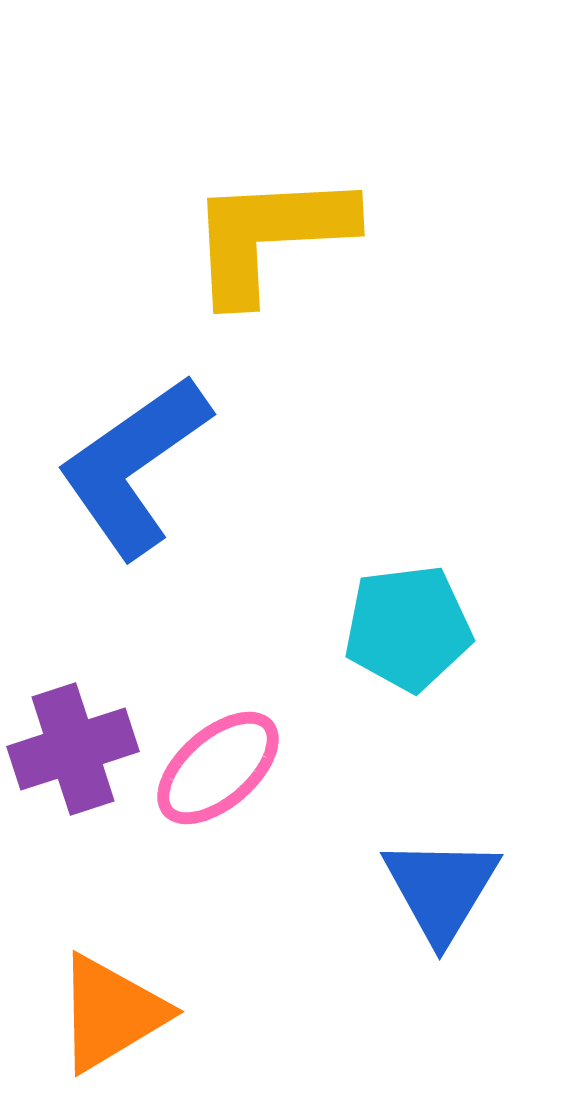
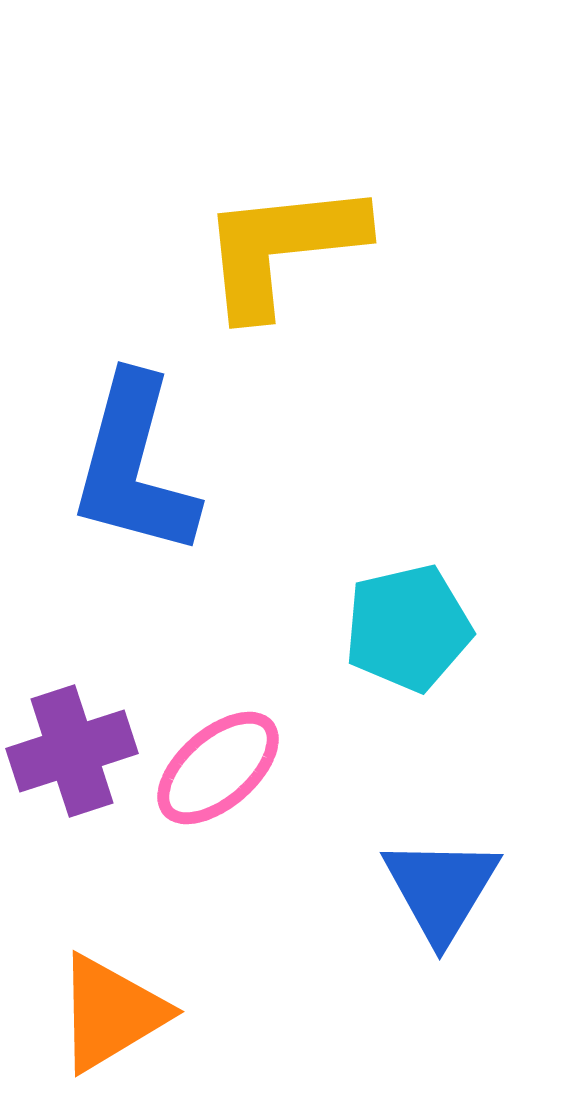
yellow L-shape: moved 12 px right, 12 px down; rotated 3 degrees counterclockwise
blue L-shape: rotated 40 degrees counterclockwise
cyan pentagon: rotated 6 degrees counterclockwise
purple cross: moved 1 px left, 2 px down
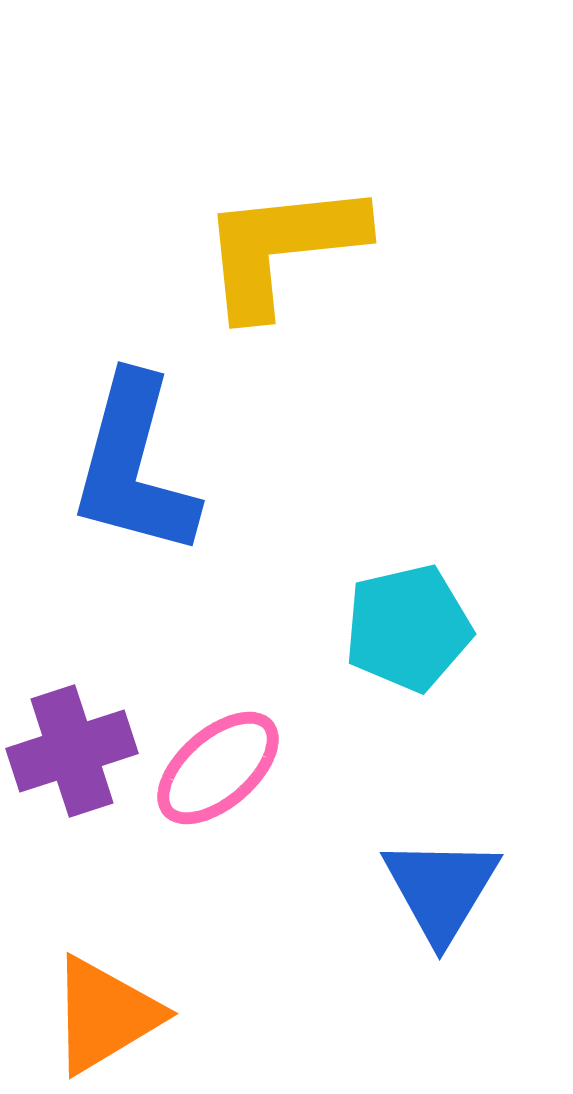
orange triangle: moved 6 px left, 2 px down
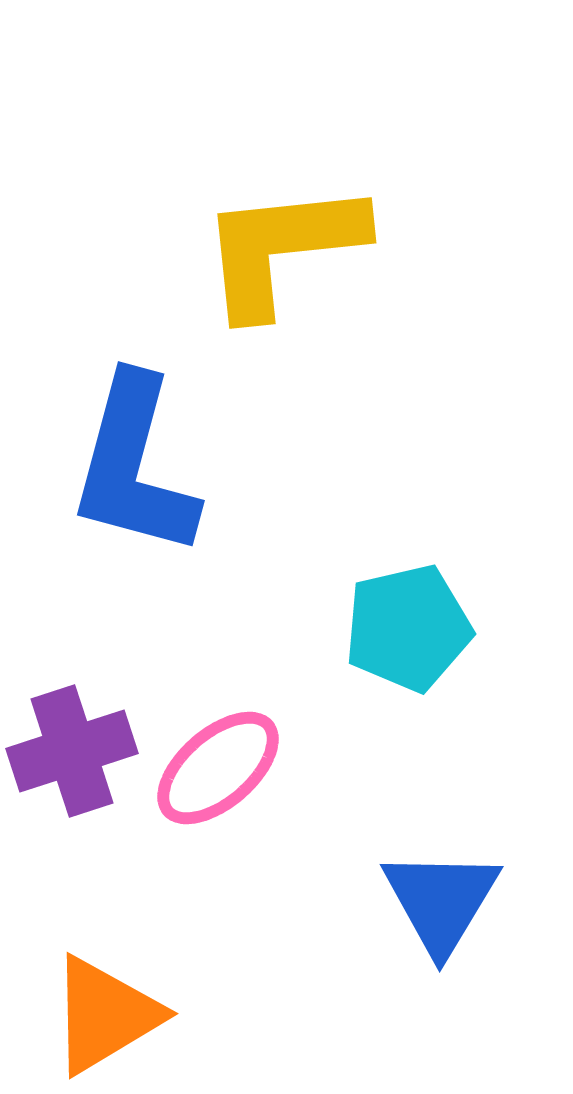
blue triangle: moved 12 px down
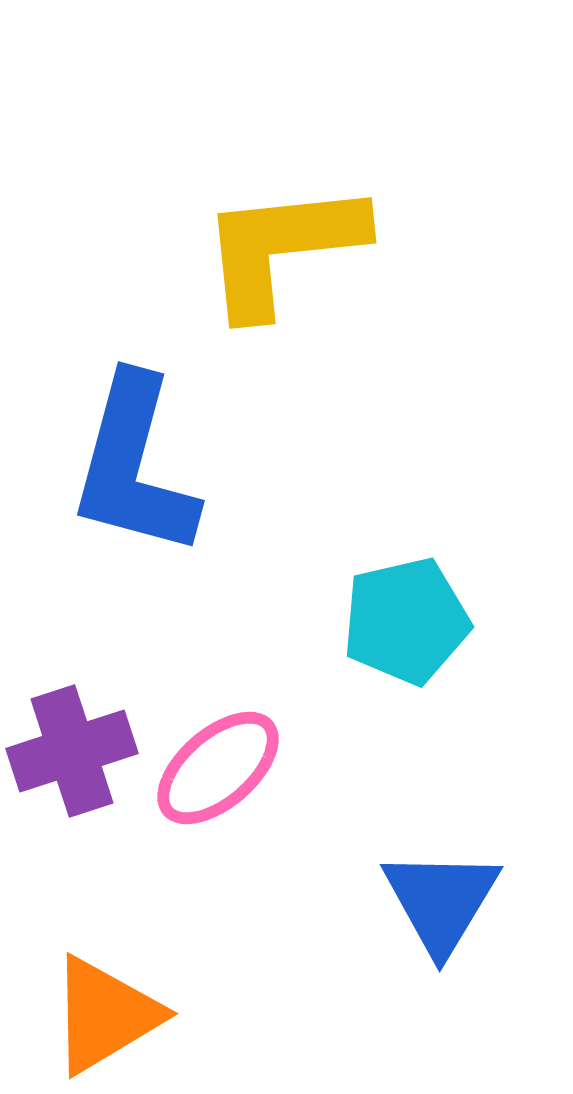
cyan pentagon: moved 2 px left, 7 px up
